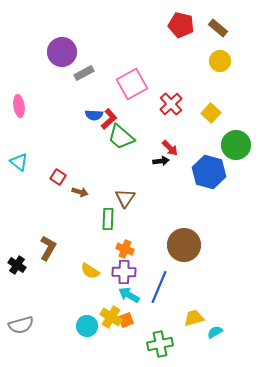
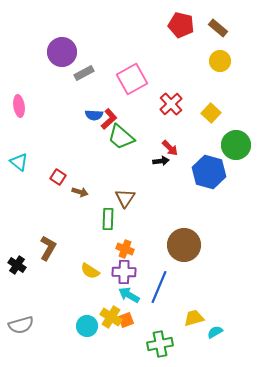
pink square: moved 5 px up
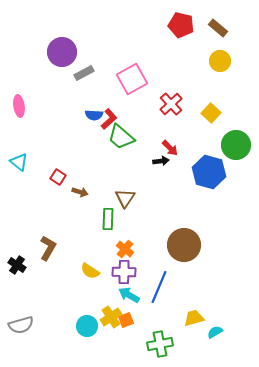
orange cross: rotated 18 degrees clockwise
yellow cross: rotated 25 degrees clockwise
